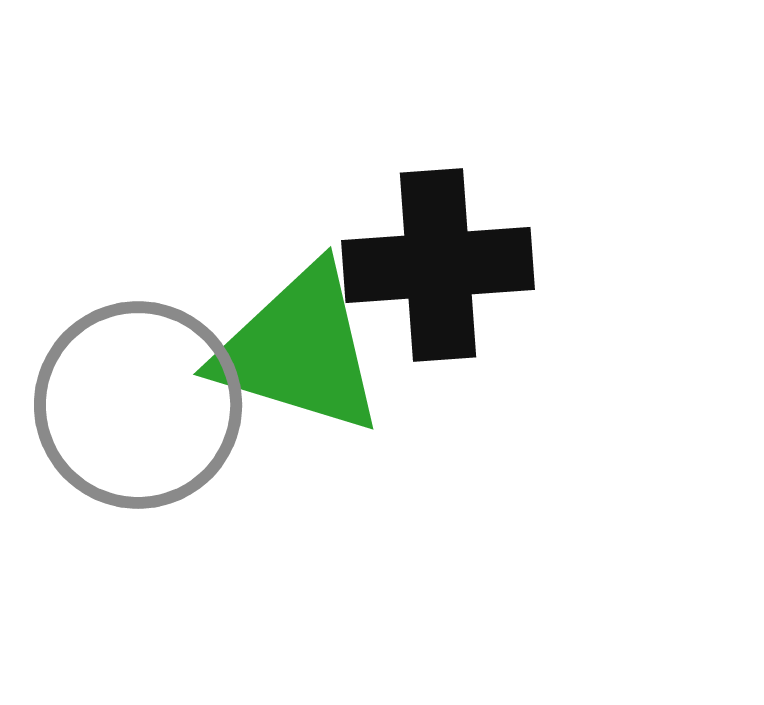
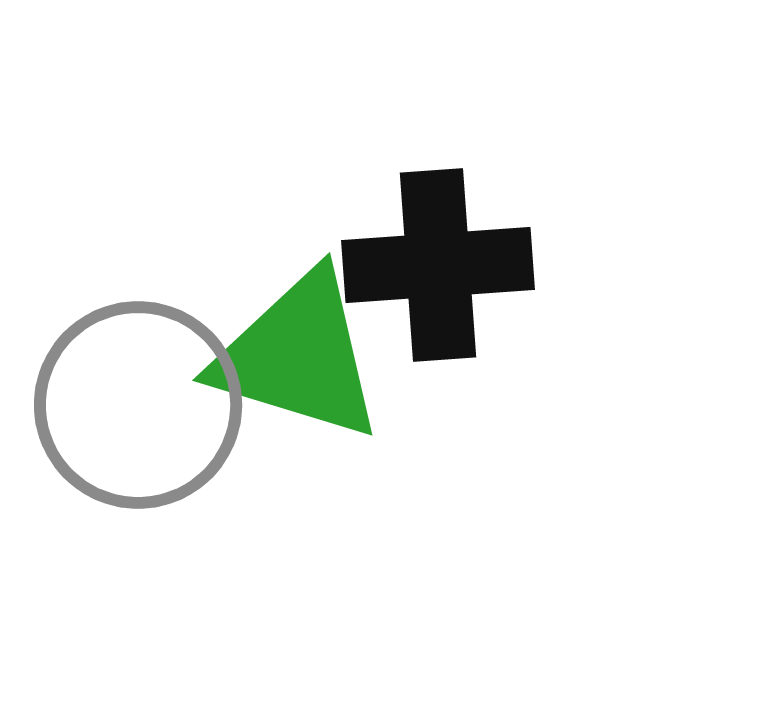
green triangle: moved 1 px left, 6 px down
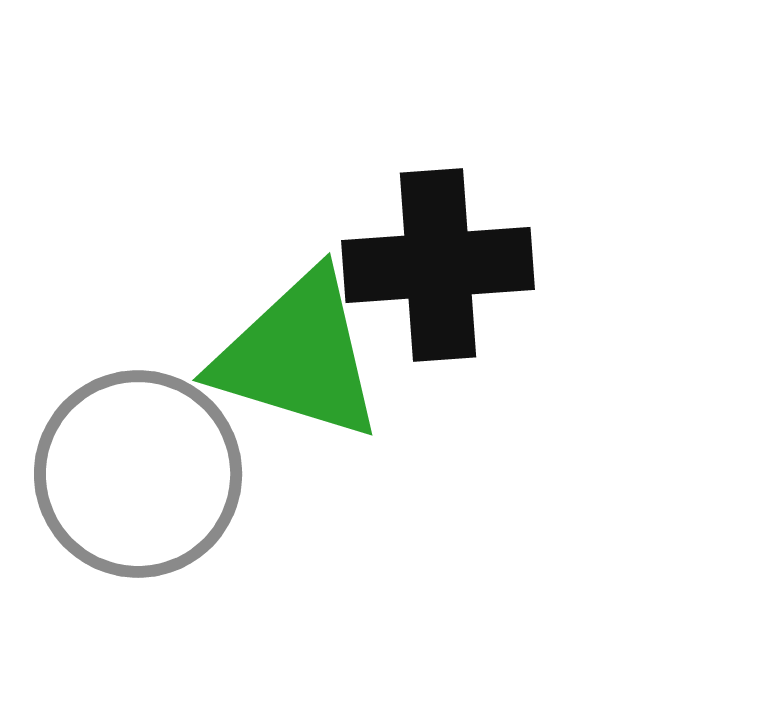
gray circle: moved 69 px down
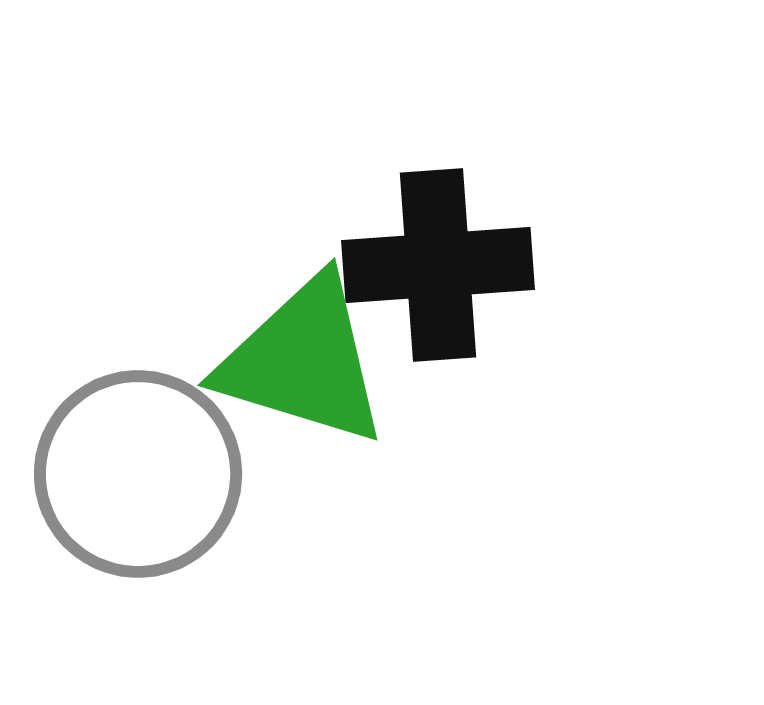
green triangle: moved 5 px right, 5 px down
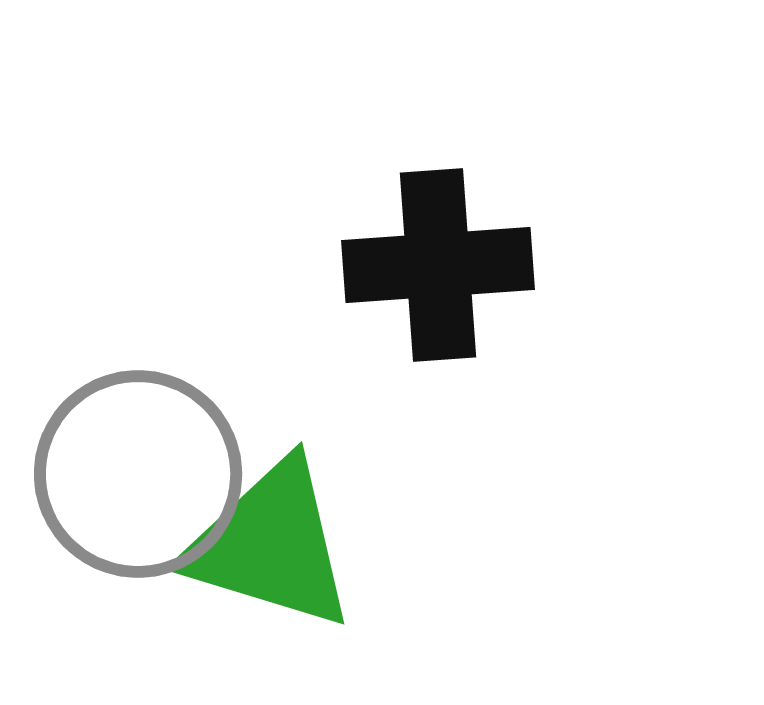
green triangle: moved 33 px left, 184 px down
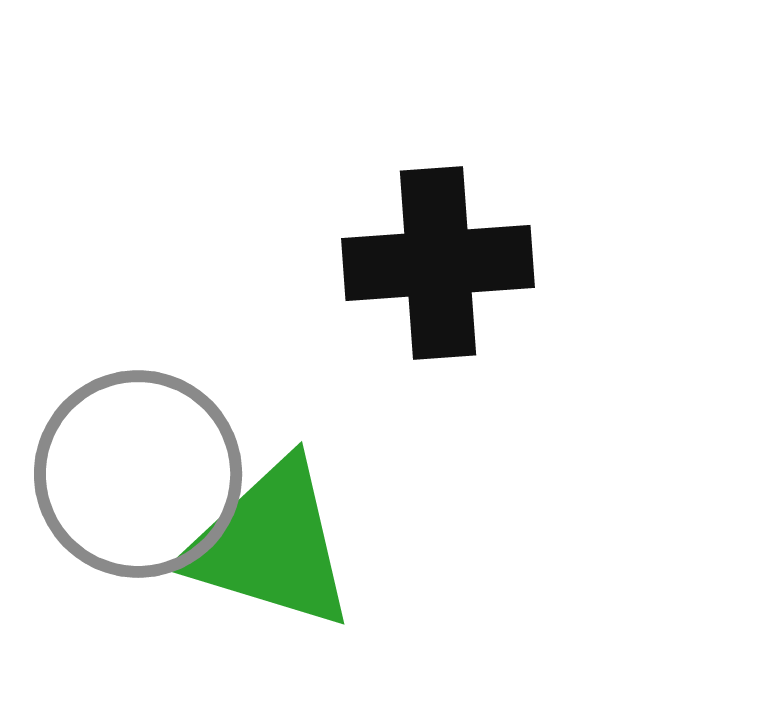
black cross: moved 2 px up
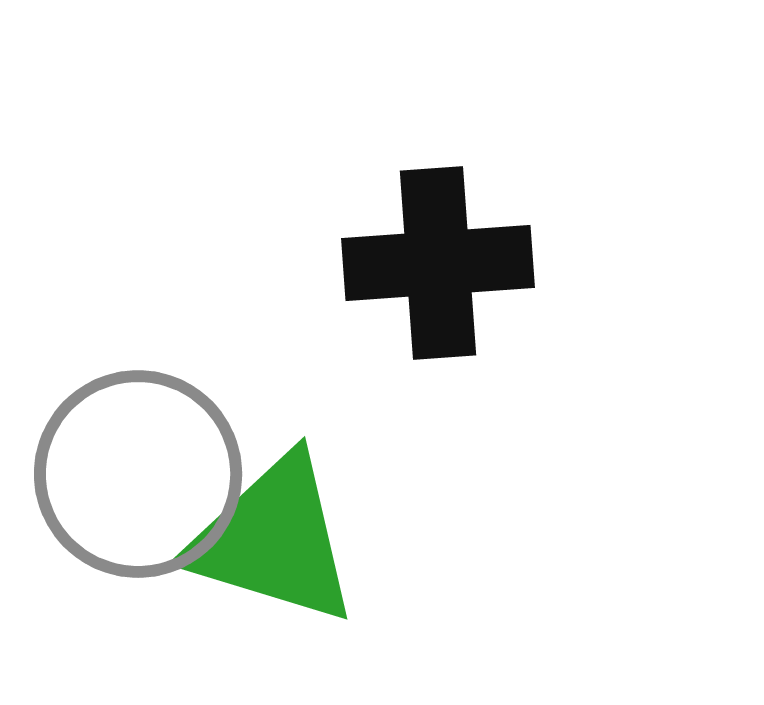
green triangle: moved 3 px right, 5 px up
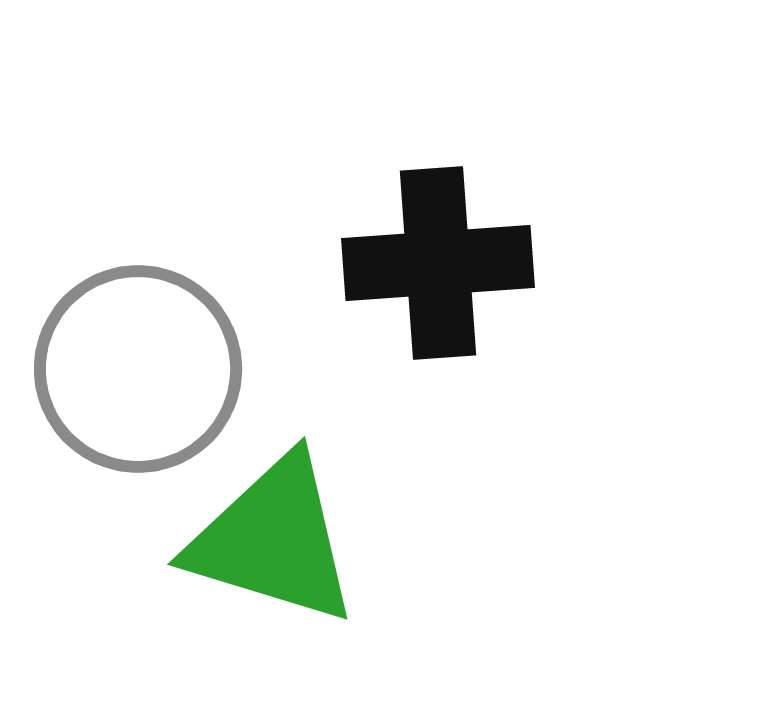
gray circle: moved 105 px up
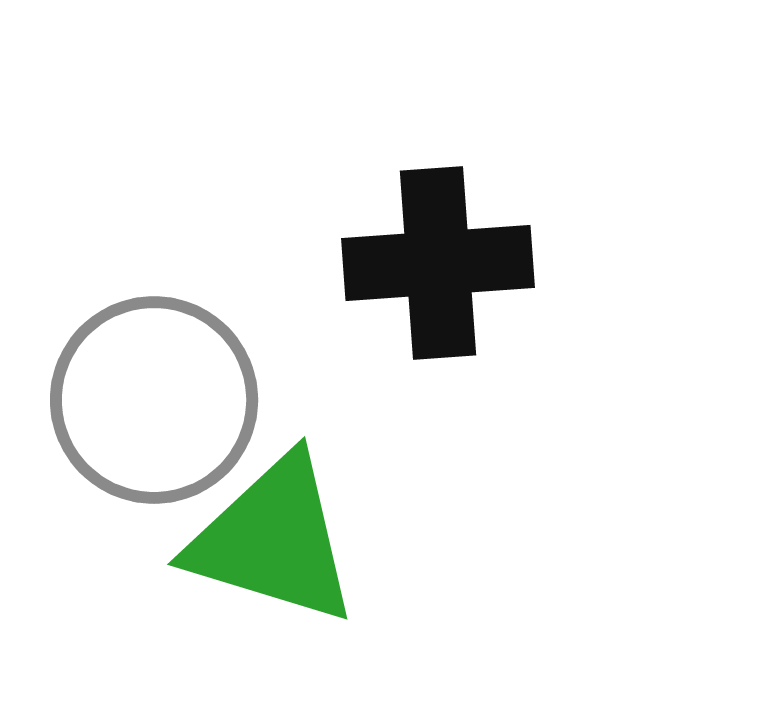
gray circle: moved 16 px right, 31 px down
